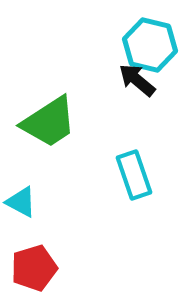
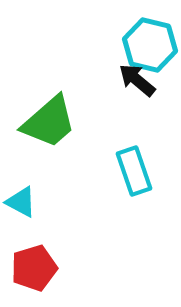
green trapezoid: rotated 8 degrees counterclockwise
cyan rectangle: moved 4 px up
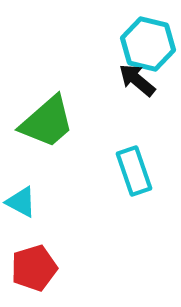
cyan hexagon: moved 2 px left, 1 px up
green trapezoid: moved 2 px left
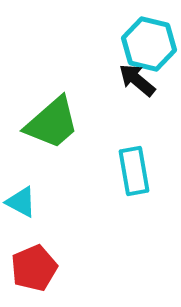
cyan hexagon: moved 1 px right
green trapezoid: moved 5 px right, 1 px down
cyan rectangle: rotated 9 degrees clockwise
red pentagon: rotated 6 degrees counterclockwise
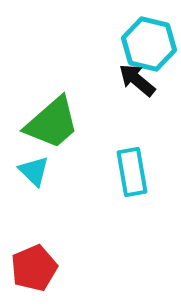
cyan rectangle: moved 2 px left, 1 px down
cyan triangle: moved 13 px right, 31 px up; rotated 16 degrees clockwise
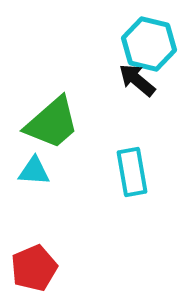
cyan triangle: rotated 40 degrees counterclockwise
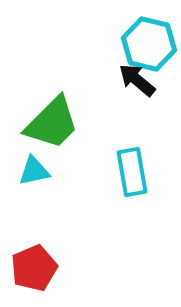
green trapezoid: rotated 4 degrees counterclockwise
cyan triangle: rotated 16 degrees counterclockwise
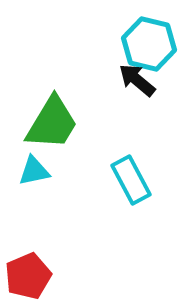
green trapezoid: rotated 14 degrees counterclockwise
cyan rectangle: moved 1 px left, 8 px down; rotated 18 degrees counterclockwise
red pentagon: moved 6 px left, 8 px down
